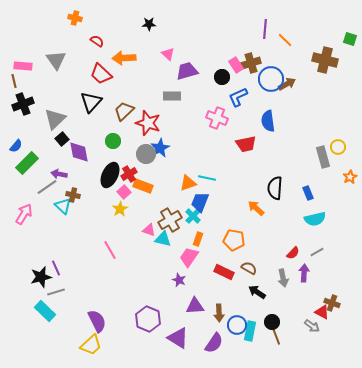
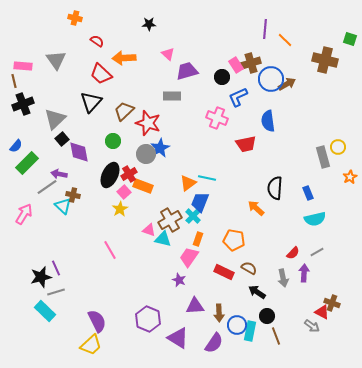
orange triangle at (188, 183): rotated 18 degrees counterclockwise
black circle at (272, 322): moved 5 px left, 6 px up
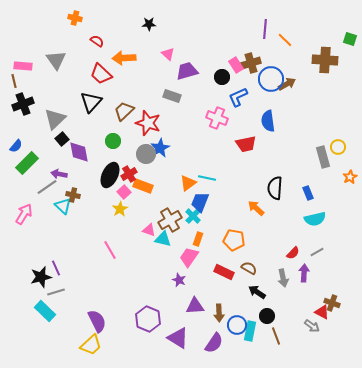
brown cross at (325, 60): rotated 10 degrees counterclockwise
gray rectangle at (172, 96): rotated 18 degrees clockwise
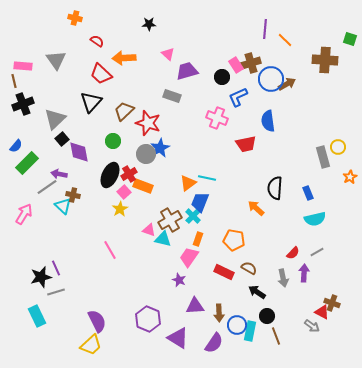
cyan rectangle at (45, 311): moved 8 px left, 5 px down; rotated 20 degrees clockwise
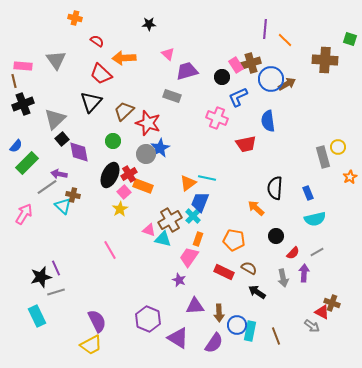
black circle at (267, 316): moved 9 px right, 80 px up
yellow trapezoid at (91, 345): rotated 15 degrees clockwise
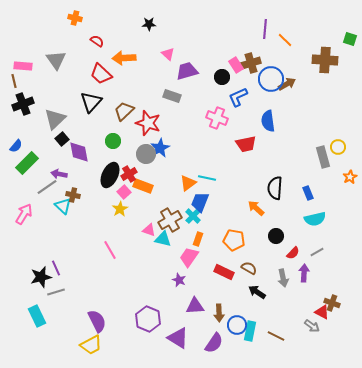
brown line at (276, 336): rotated 42 degrees counterclockwise
